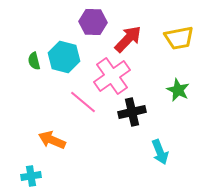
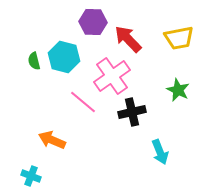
red arrow: rotated 88 degrees counterclockwise
cyan cross: rotated 30 degrees clockwise
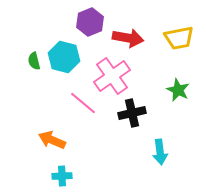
purple hexagon: moved 3 px left; rotated 24 degrees counterclockwise
red arrow: moved 1 px up; rotated 144 degrees clockwise
pink line: moved 1 px down
black cross: moved 1 px down
cyan arrow: rotated 15 degrees clockwise
cyan cross: moved 31 px right; rotated 24 degrees counterclockwise
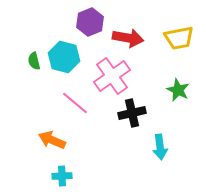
pink line: moved 8 px left
cyan arrow: moved 5 px up
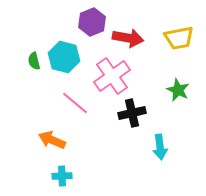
purple hexagon: moved 2 px right
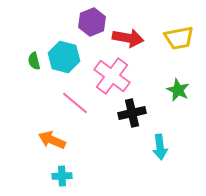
pink cross: rotated 18 degrees counterclockwise
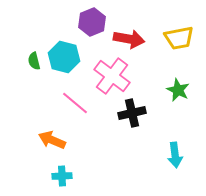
red arrow: moved 1 px right, 1 px down
cyan arrow: moved 15 px right, 8 px down
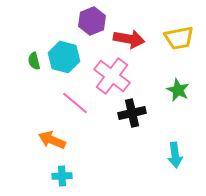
purple hexagon: moved 1 px up
